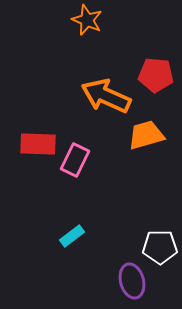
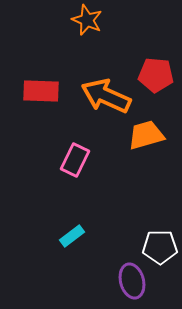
red rectangle: moved 3 px right, 53 px up
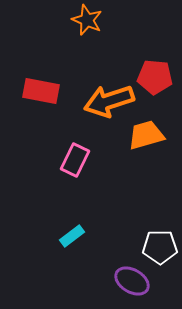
red pentagon: moved 1 px left, 2 px down
red rectangle: rotated 9 degrees clockwise
orange arrow: moved 3 px right, 5 px down; rotated 42 degrees counterclockwise
purple ellipse: rotated 44 degrees counterclockwise
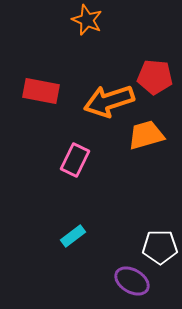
cyan rectangle: moved 1 px right
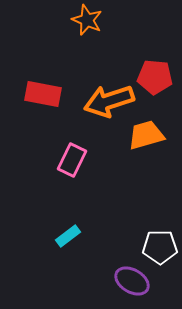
red rectangle: moved 2 px right, 3 px down
pink rectangle: moved 3 px left
cyan rectangle: moved 5 px left
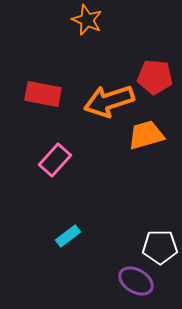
pink rectangle: moved 17 px left; rotated 16 degrees clockwise
purple ellipse: moved 4 px right
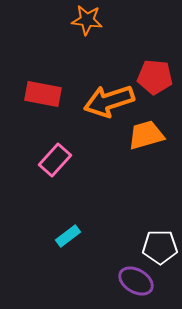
orange star: rotated 16 degrees counterclockwise
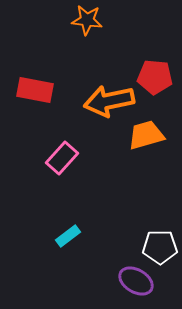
red rectangle: moved 8 px left, 4 px up
orange arrow: rotated 6 degrees clockwise
pink rectangle: moved 7 px right, 2 px up
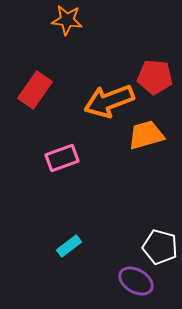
orange star: moved 20 px left
red rectangle: rotated 66 degrees counterclockwise
orange arrow: rotated 9 degrees counterclockwise
pink rectangle: rotated 28 degrees clockwise
cyan rectangle: moved 1 px right, 10 px down
white pentagon: rotated 16 degrees clockwise
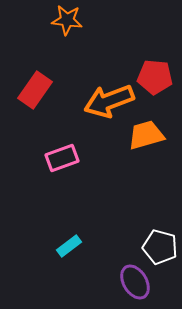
purple ellipse: moved 1 px left, 1 px down; rotated 28 degrees clockwise
